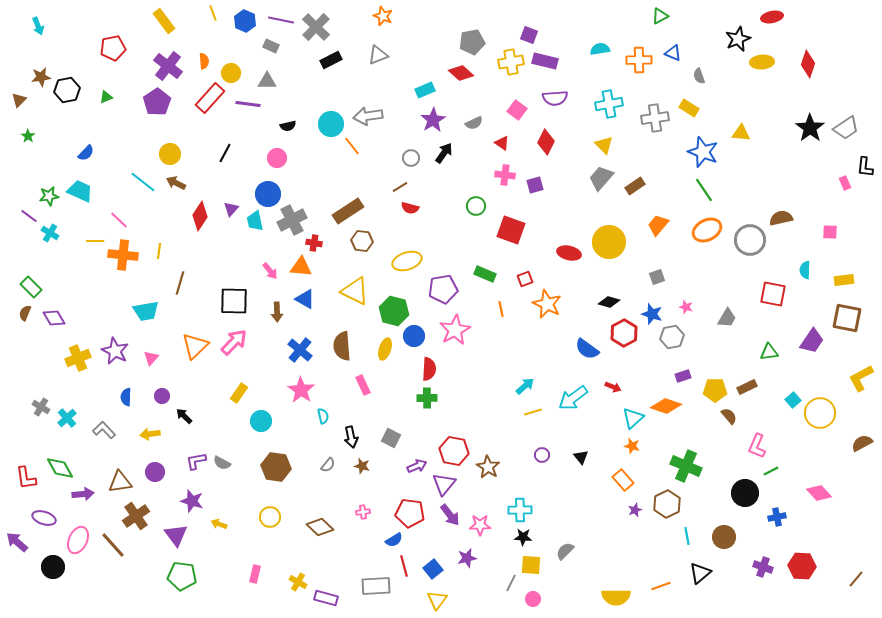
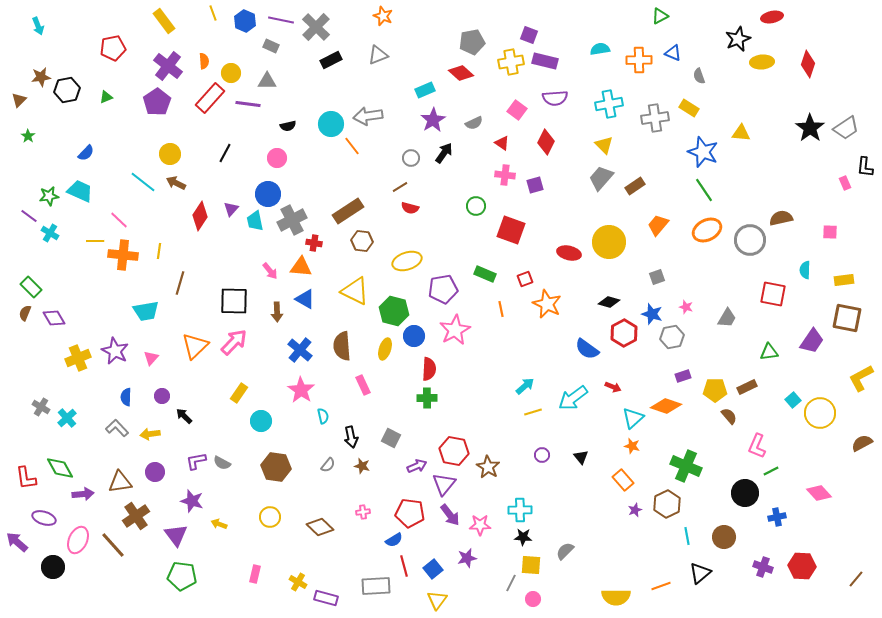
gray L-shape at (104, 430): moved 13 px right, 2 px up
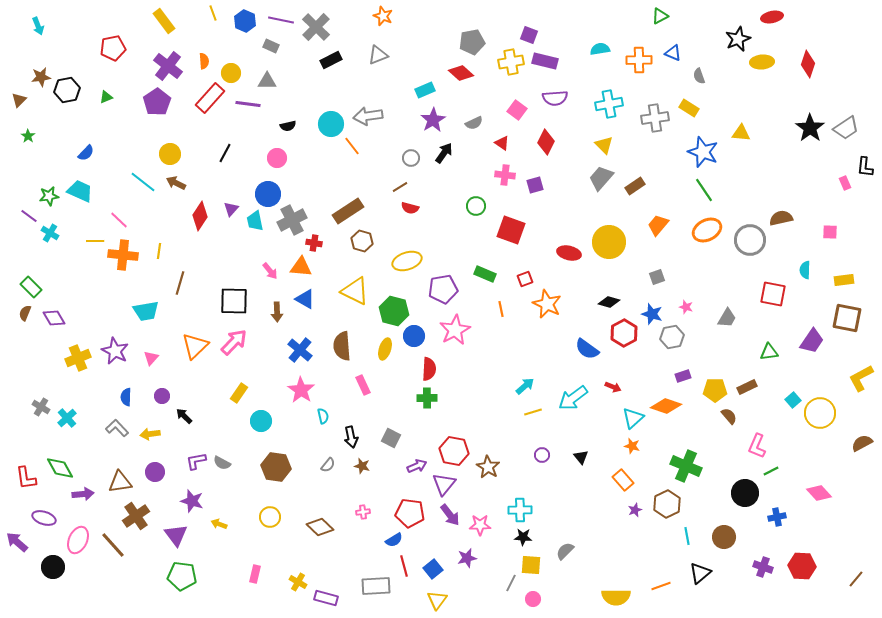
brown hexagon at (362, 241): rotated 10 degrees clockwise
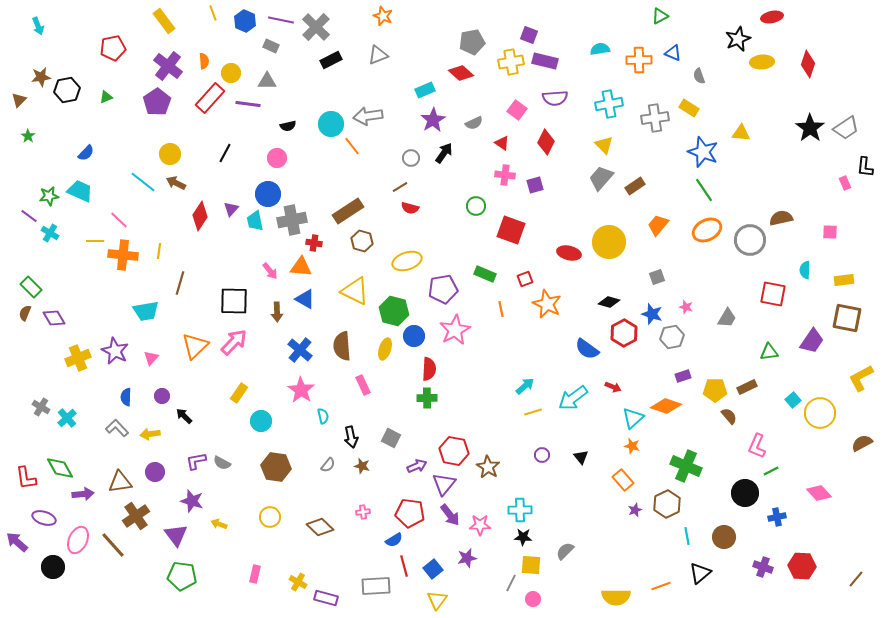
gray cross at (292, 220): rotated 16 degrees clockwise
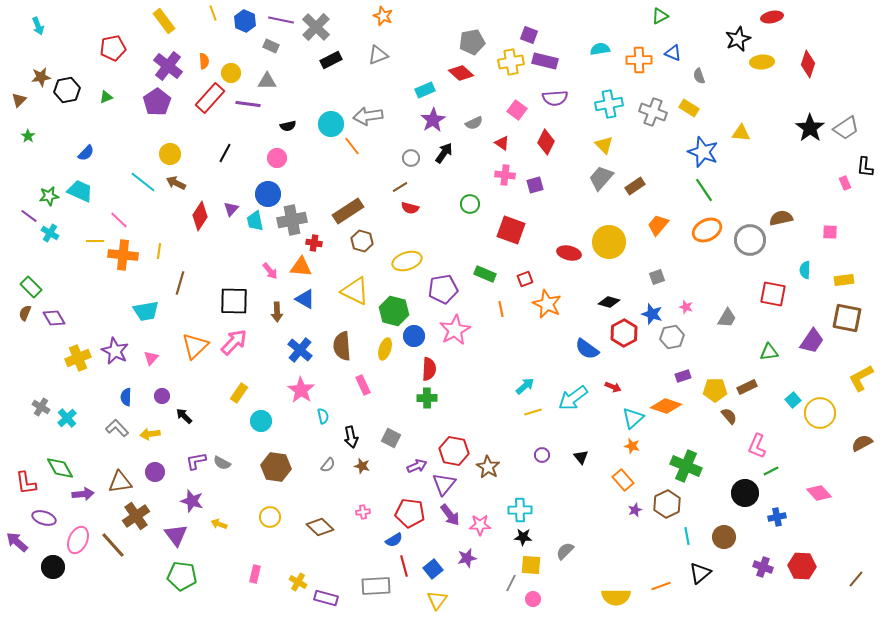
gray cross at (655, 118): moved 2 px left, 6 px up; rotated 28 degrees clockwise
green circle at (476, 206): moved 6 px left, 2 px up
red L-shape at (26, 478): moved 5 px down
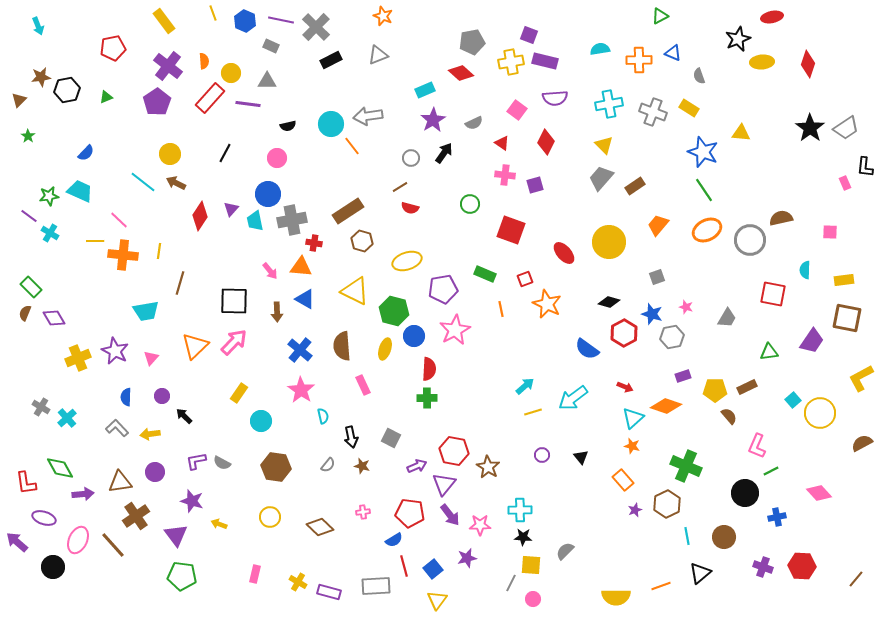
red ellipse at (569, 253): moved 5 px left; rotated 35 degrees clockwise
red arrow at (613, 387): moved 12 px right
purple rectangle at (326, 598): moved 3 px right, 6 px up
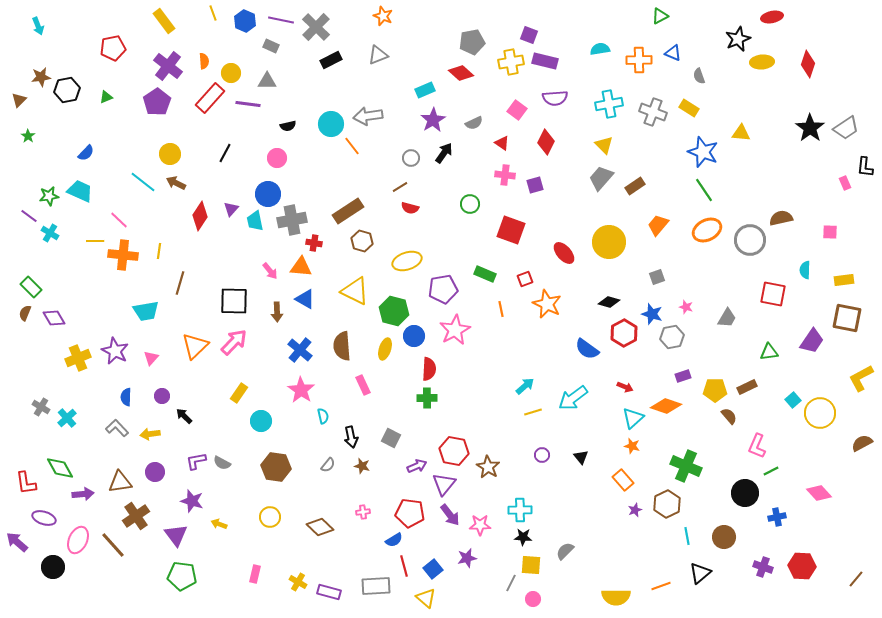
yellow triangle at (437, 600): moved 11 px left, 2 px up; rotated 25 degrees counterclockwise
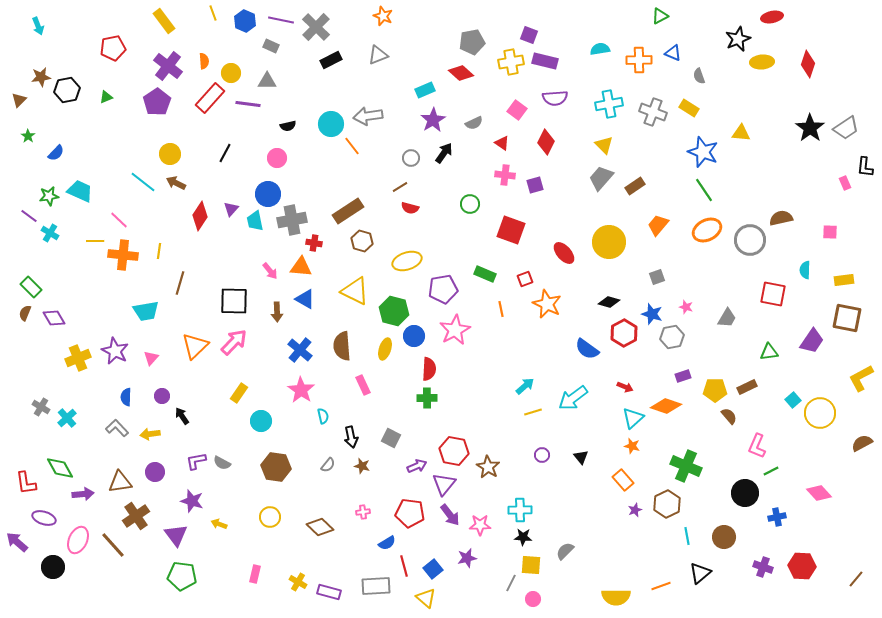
blue semicircle at (86, 153): moved 30 px left
black arrow at (184, 416): moved 2 px left; rotated 12 degrees clockwise
blue semicircle at (394, 540): moved 7 px left, 3 px down
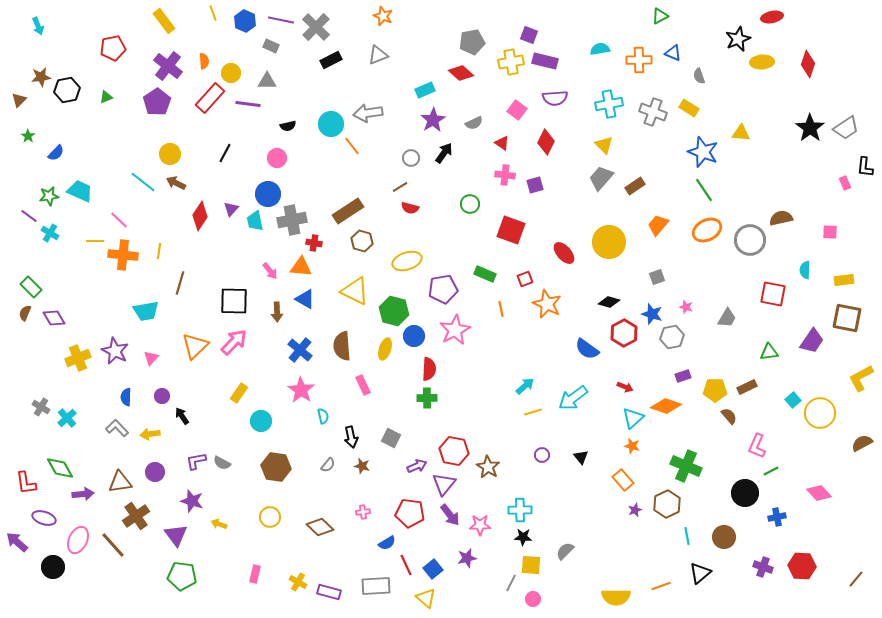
gray arrow at (368, 116): moved 3 px up
red line at (404, 566): moved 2 px right, 1 px up; rotated 10 degrees counterclockwise
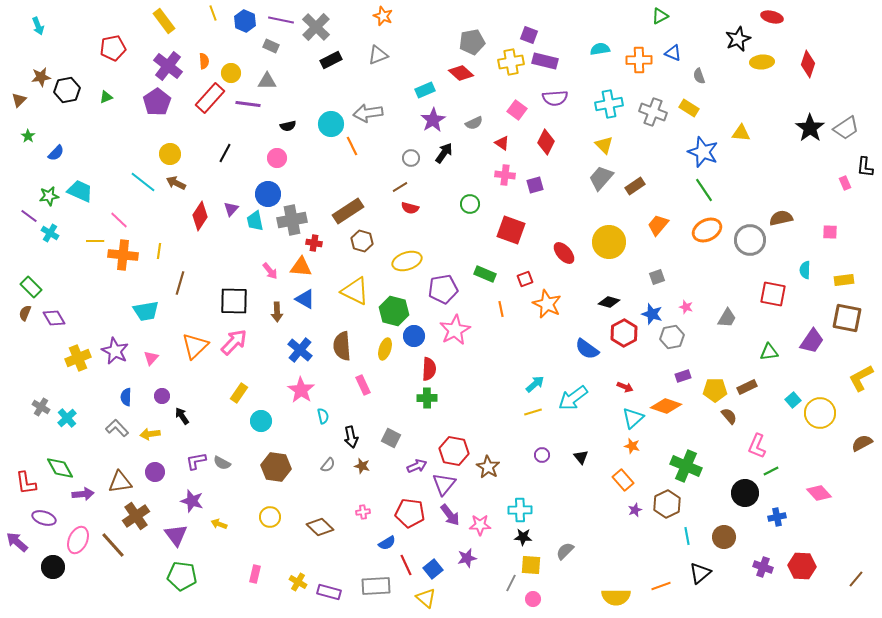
red ellipse at (772, 17): rotated 25 degrees clockwise
orange line at (352, 146): rotated 12 degrees clockwise
cyan arrow at (525, 386): moved 10 px right, 2 px up
